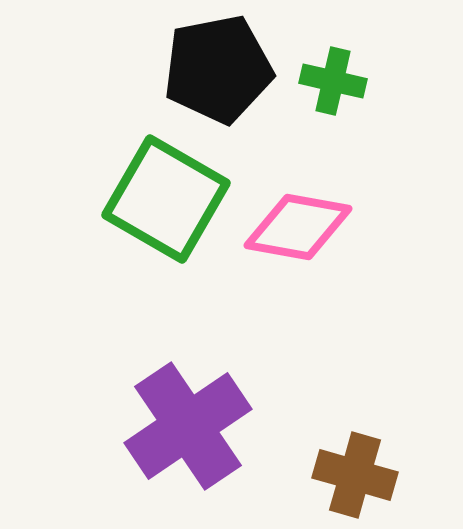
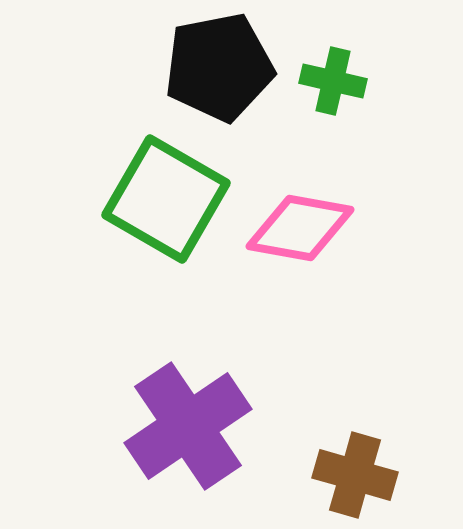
black pentagon: moved 1 px right, 2 px up
pink diamond: moved 2 px right, 1 px down
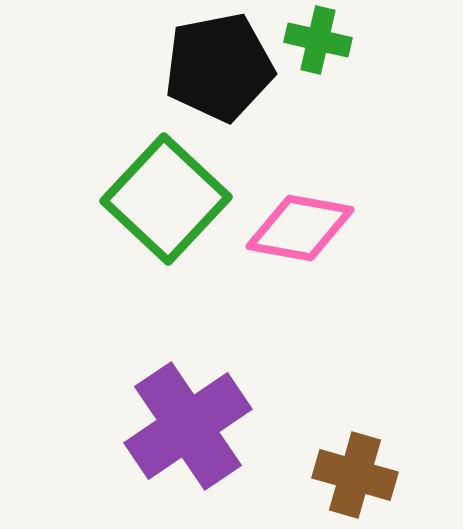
green cross: moved 15 px left, 41 px up
green square: rotated 13 degrees clockwise
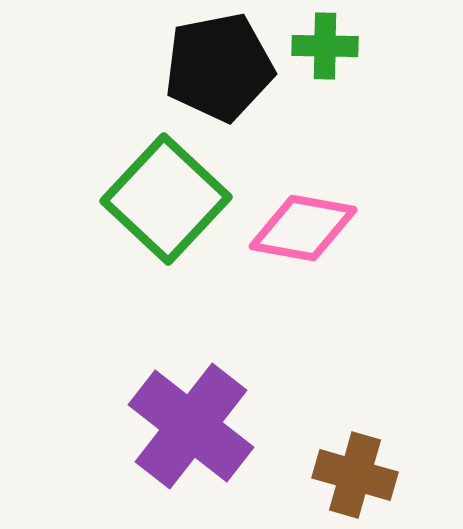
green cross: moved 7 px right, 6 px down; rotated 12 degrees counterclockwise
pink diamond: moved 3 px right
purple cross: moved 3 px right; rotated 18 degrees counterclockwise
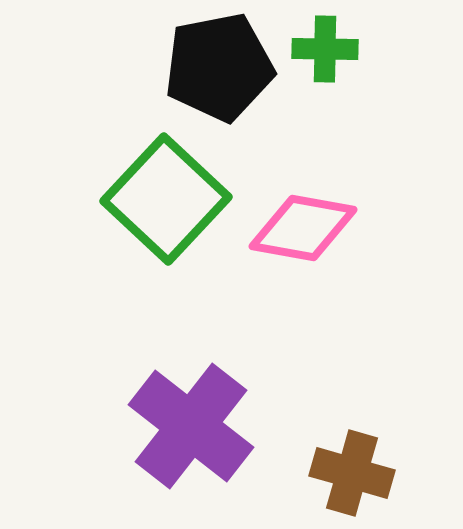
green cross: moved 3 px down
brown cross: moved 3 px left, 2 px up
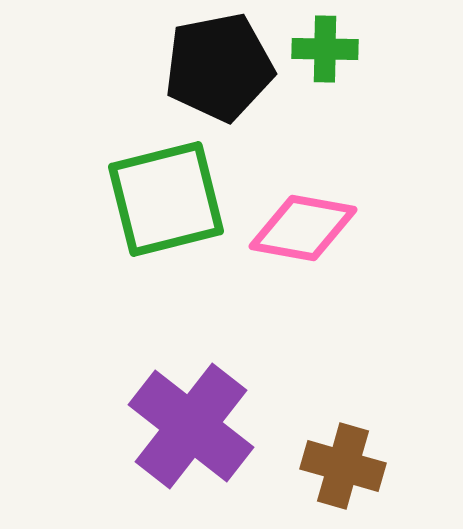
green square: rotated 33 degrees clockwise
brown cross: moved 9 px left, 7 px up
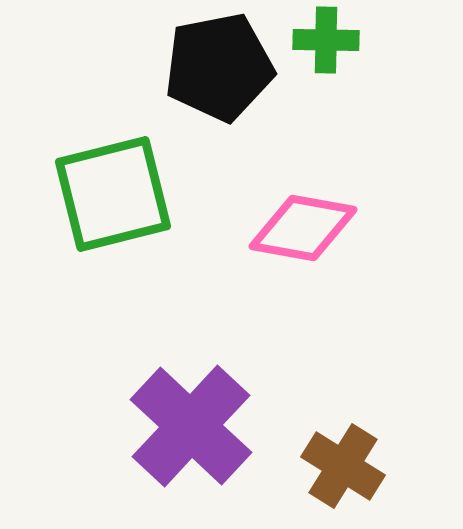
green cross: moved 1 px right, 9 px up
green square: moved 53 px left, 5 px up
purple cross: rotated 5 degrees clockwise
brown cross: rotated 16 degrees clockwise
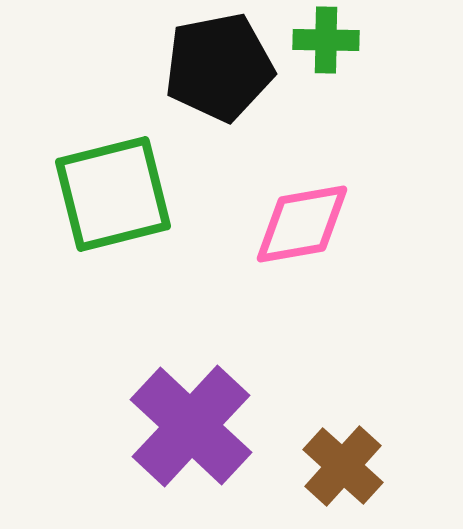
pink diamond: moved 1 px left, 4 px up; rotated 20 degrees counterclockwise
brown cross: rotated 10 degrees clockwise
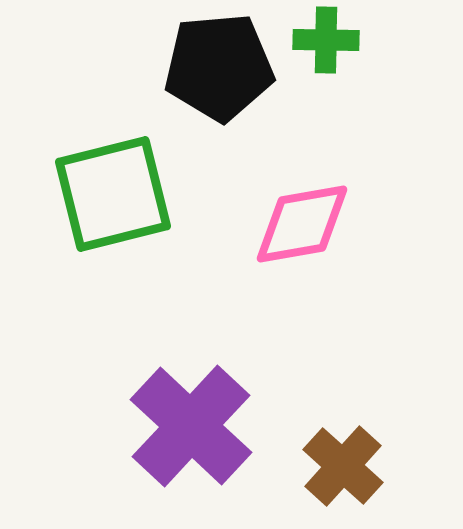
black pentagon: rotated 6 degrees clockwise
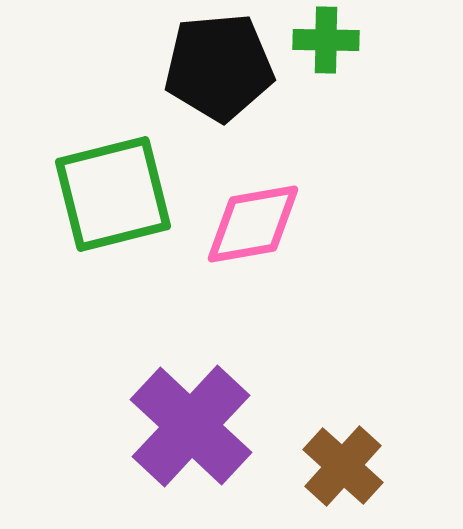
pink diamond: moved 49 px left
